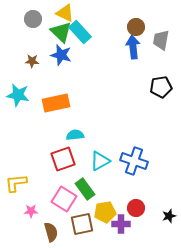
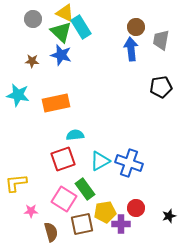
cyan rectangle: moved 1 px right, 5 px up; rotated 10 degrees clockwise
blue arrow: moved 2 px left, 2 px down
blue cross: moved 5 px left, 2 px down
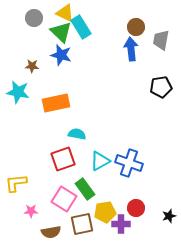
gray circle: moved 1 px right, 1 px up
brown star: moved 5 px down
cyan star: moved 3 px up
cyan semicircle: moved 2 px right, 1 px up; rotated 18 degrees clockwise
brown semicircle: rotated 96 degrees clockwise
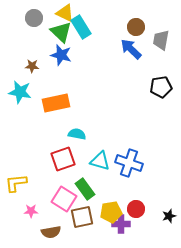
blue arrow: rotated 40 degrees counterclockwise
cyan star: moved 2 px right
cyan triangle: rotated 45 degrees clockwise
red circle: moved 1 px down
yellow pentagon: moved 6 px right
brown square: moved 7 px up
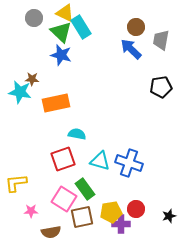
brown star: moved 13 px down
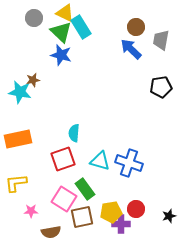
brown star: moved 1 px right, 1 px down; rotated 16 degrees counterclockwise
orange rectangle: moved 38 px left, 36 px down
cyan semicircle: moved 3 px left, 1 px up; rotated 96 degrees counterclockwise
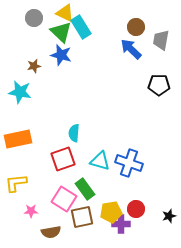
brown star: moved 1 px right, 14 px up
black pentagon: moved 2 px left, 2 px up; rotated 10 degrees clockwise
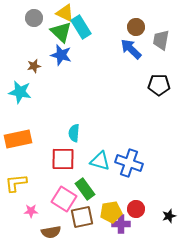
red square: rotated 20 degrees clockwise
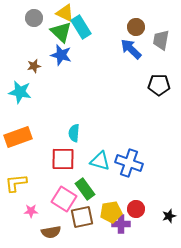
orange rectangle: moved 2 px up; rotated 8 degrees counterclockwise
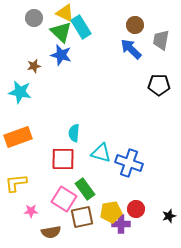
brown circle: moved 1 px left, 2 px up
cyan triangle: moved 1 px right, 8 px up
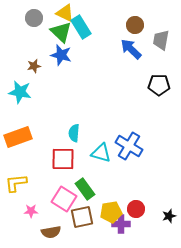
blue cross: moved 17 px up; rotated 12 degrees clockwise
